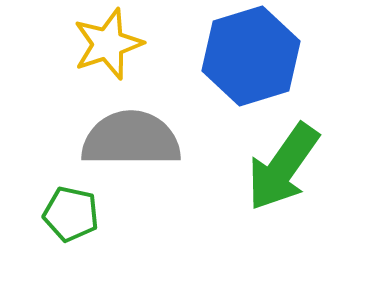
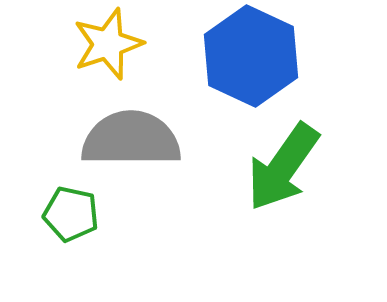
blue hexagon: rotated 18 degrees counterclockwise
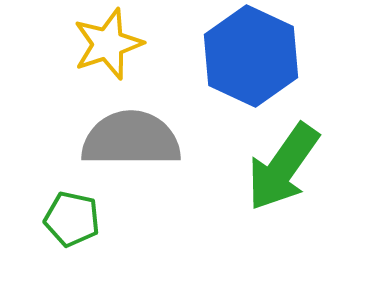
green pentagon: moved 1 px right, 5 px down
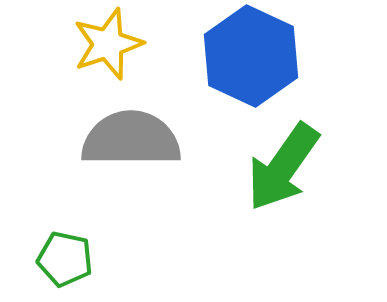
green pentagon: moved 7 px left, 40 px down
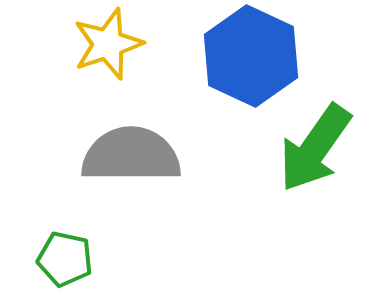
gray semicircle: moved 16 px down
green arrow: moved 32 px right, 19 px up
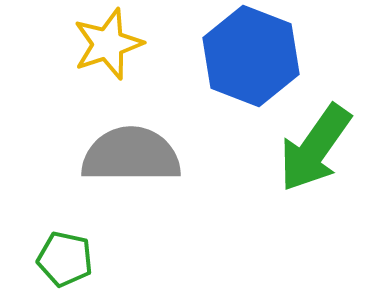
blue hexagon: rotated 4 degrees counterclockwise
